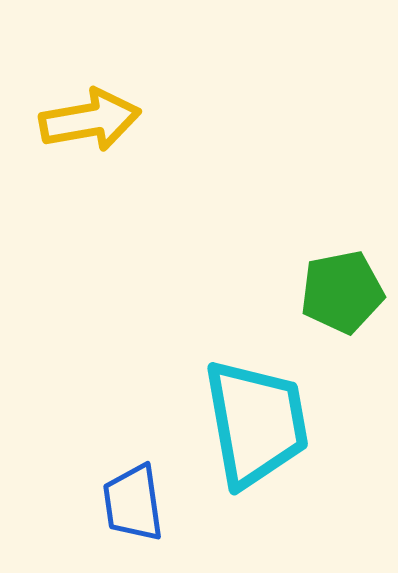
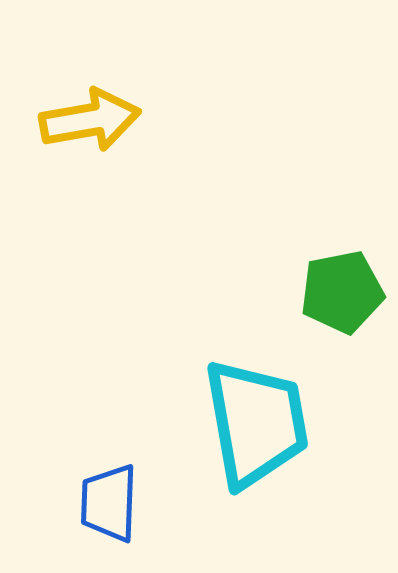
blue trapezoid: moved 24 px left; rotated 10 degrees clockwise
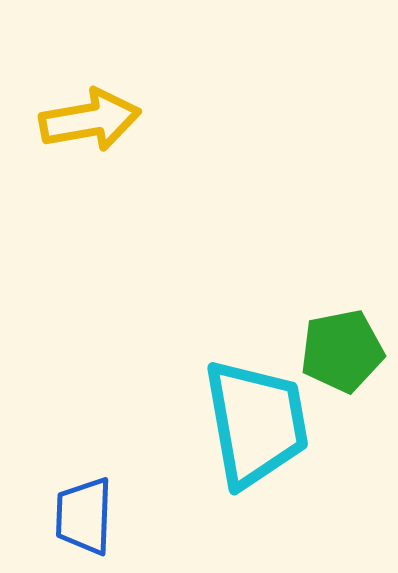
green pentagon: moved 59 px down
blue trapezoid: moved 25 px left, 13 px down
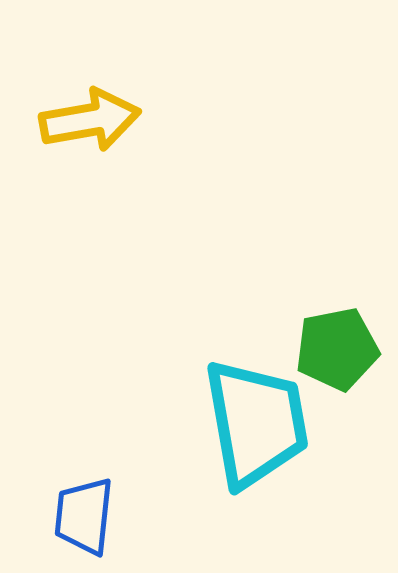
green pentagon: moved 5 px left, 2 px up
blue trapezoid: rotated 4 degrees clockwise
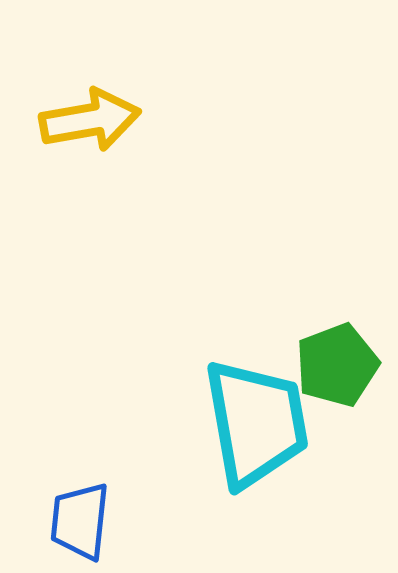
green pentagon: moved 16 px down; rotated 10 degrees counterclockwise
blue trapezoid: moved 4 px left, 5 px down
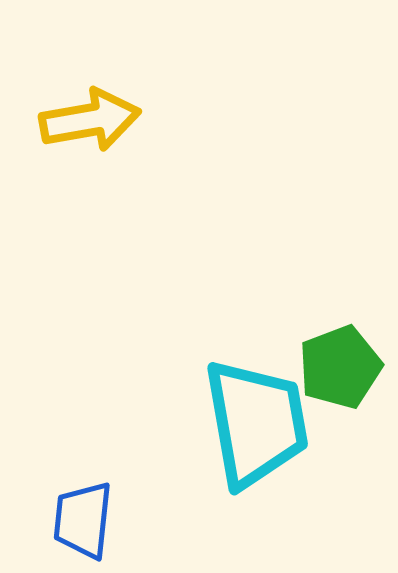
green pentagon: moved 3 px right, 2 px down
blue trapezoid: moved 3 px right, 1 px up
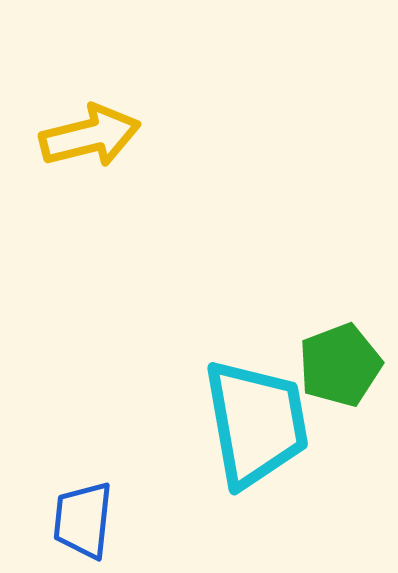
yellow arrow: moved 16 px down; rotated 4 degrees counterclockwise
green pentagon: moved 2 px up
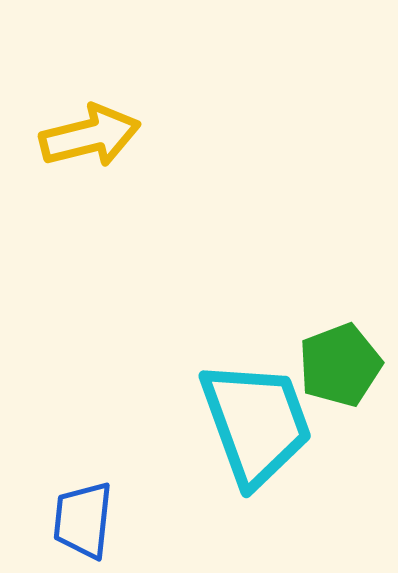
cyan trapezoid: rotated 10 degrees counterclockwise
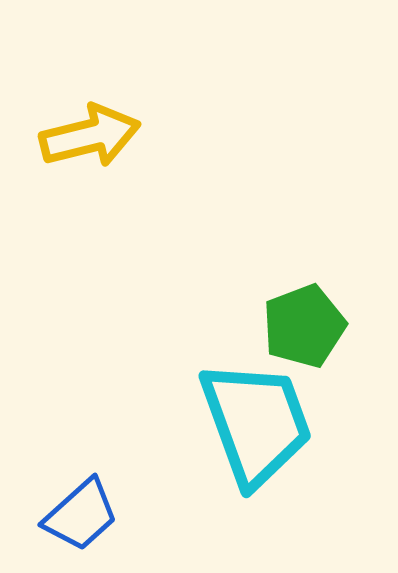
green pentagon: moved 36 px left, 39 px up
blue trapezoid: moved 2 px left, 5 px up; rotated 138 degrees counterclockwise
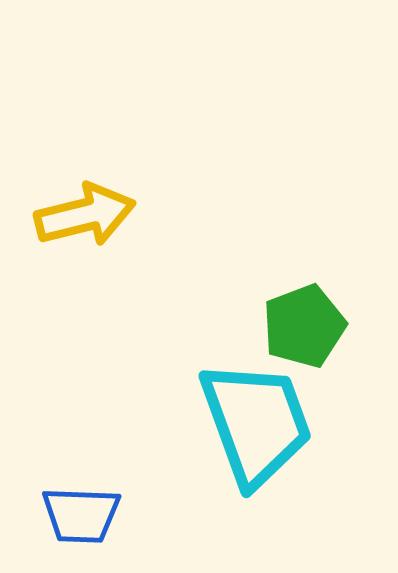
yellow arrow: moved 5 px left, 79 px down
blue trapezoid: rotated 44 degrees clockwise
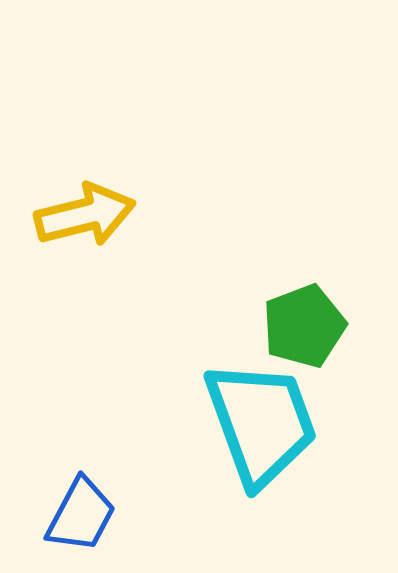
cyan trapezoid: moved 5 px right
blue trapezoid: rotated 64 degrees counterclockwise
